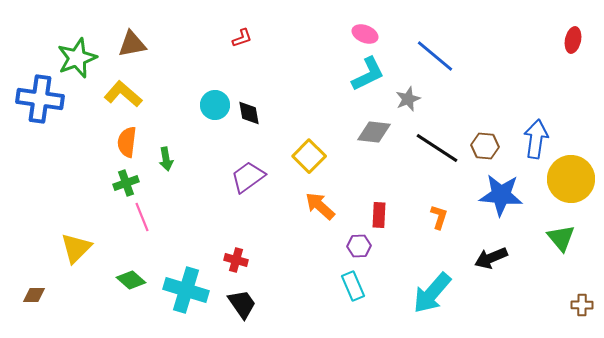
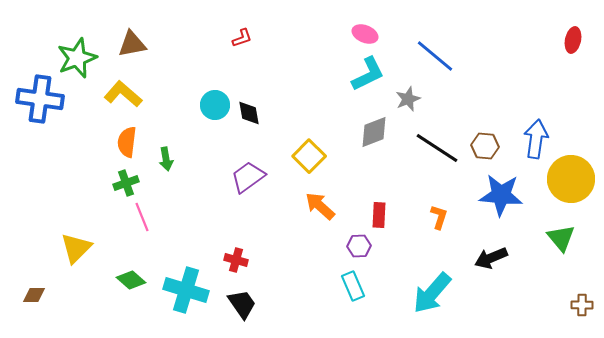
gray diamond: rotated 28 degrees counterclockwise
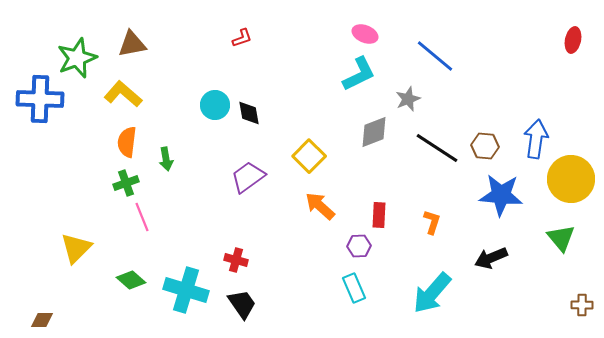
cyan L-shape: moved 9 px left
blue cross: rotated 6 degrees counterclockwise
orange L-shape: moved 7 px left, 5 px down
cyan rectangle: moved 1 px right, 2 px down
brown diamond: moved 8 px right, 25 px down
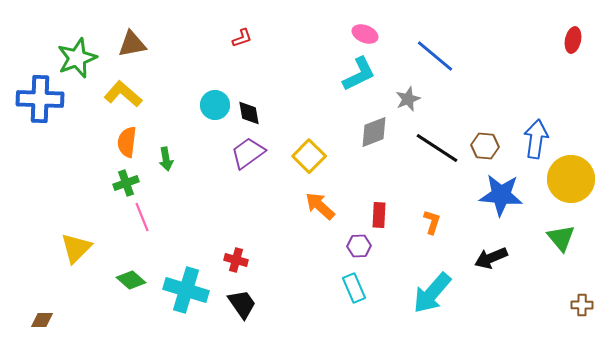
purple trapezoid: moved 24 px up
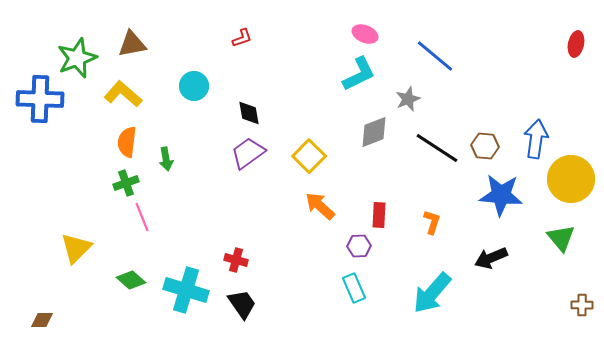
red ellipse: moved 3 px right, 4 px down
cyan circle: moved 21 px left, 19 px up
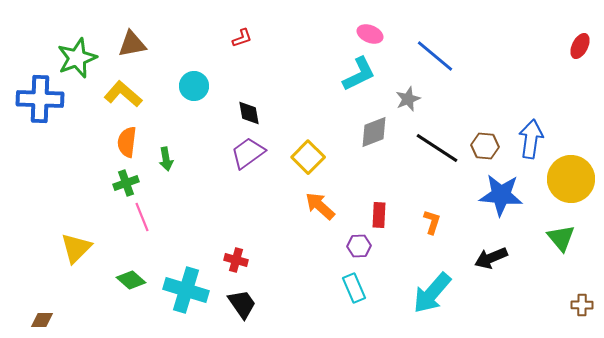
pink ellipse: moved 5 px right
red ellipse: moved 4 px right, 2 px down; rotated 15 degrees clockwise
blue arrow: moved 5 px left
yellow square: moved 1 px left, 1 px down
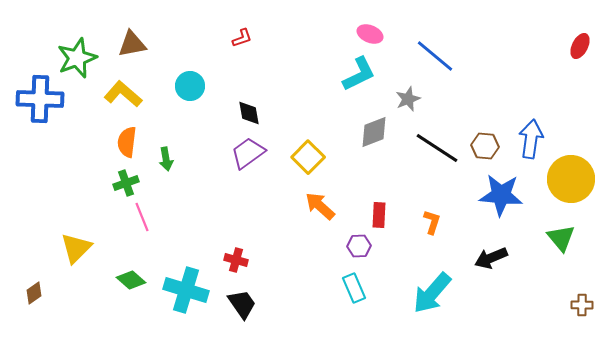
cyan circle: moved 4 px left
brown diamond: moved 8 px left, 27 px up; rotated 35 degrees counterclockwise
